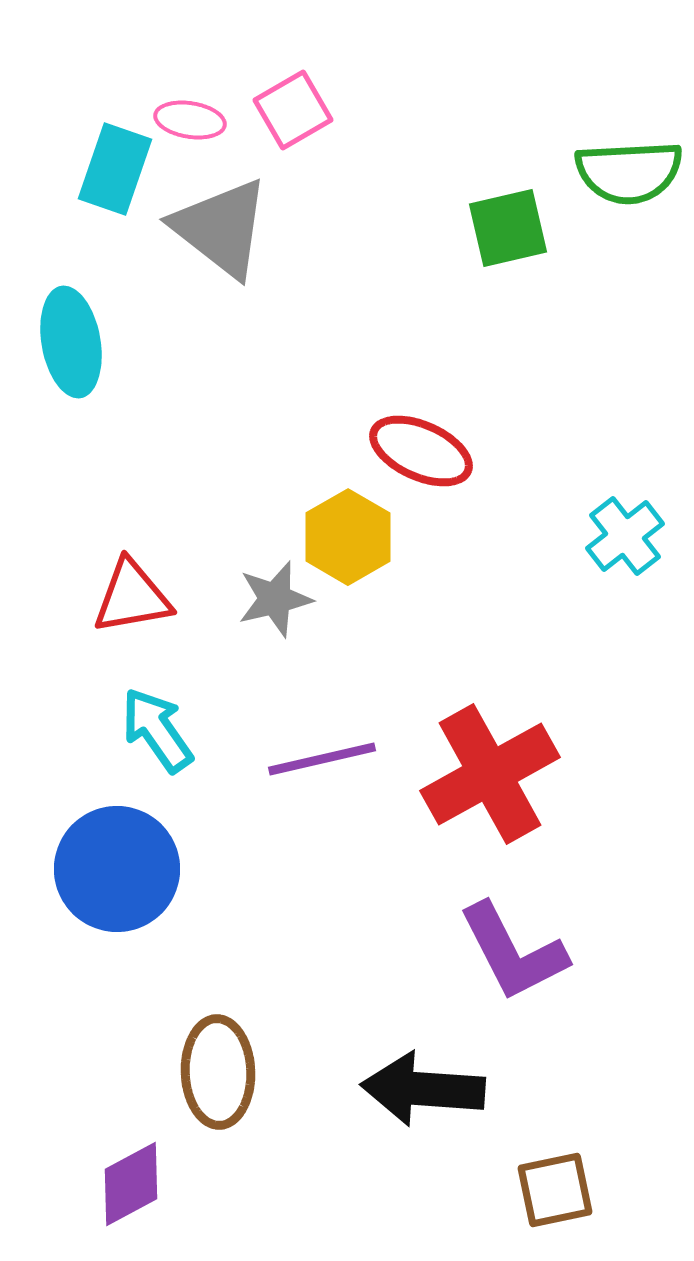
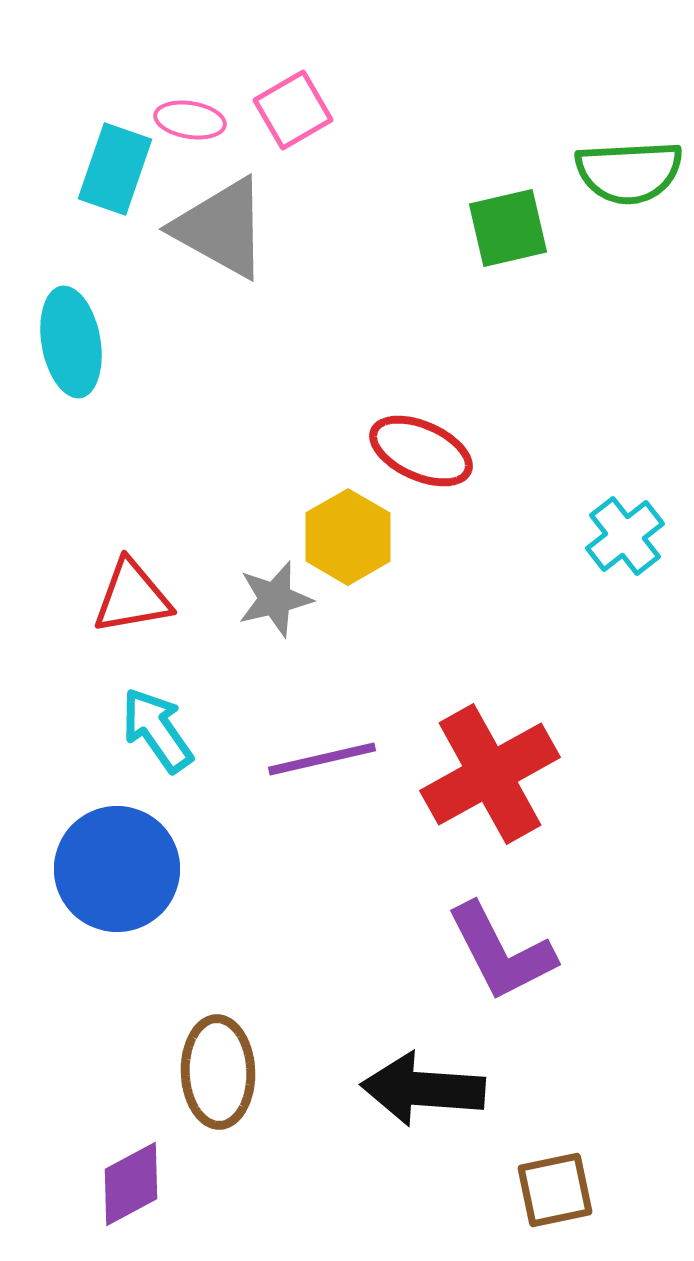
gray triangle: rotated 9 degrees counterclockwise
purple L-shape: moved 12 px left
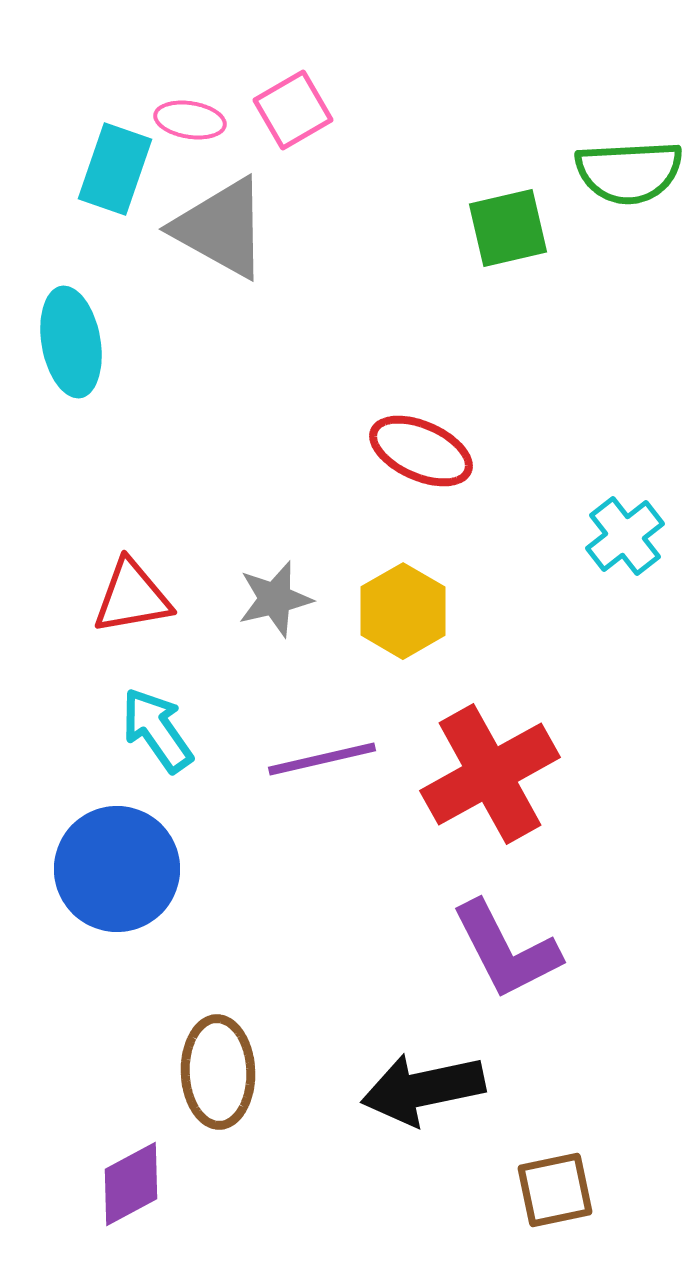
yellow hexagon: moved 55 px right, 74 px down
purple L-shape: moved 5 px right, 2 px up
black arrow: rotated 16 degrees counterclockwise
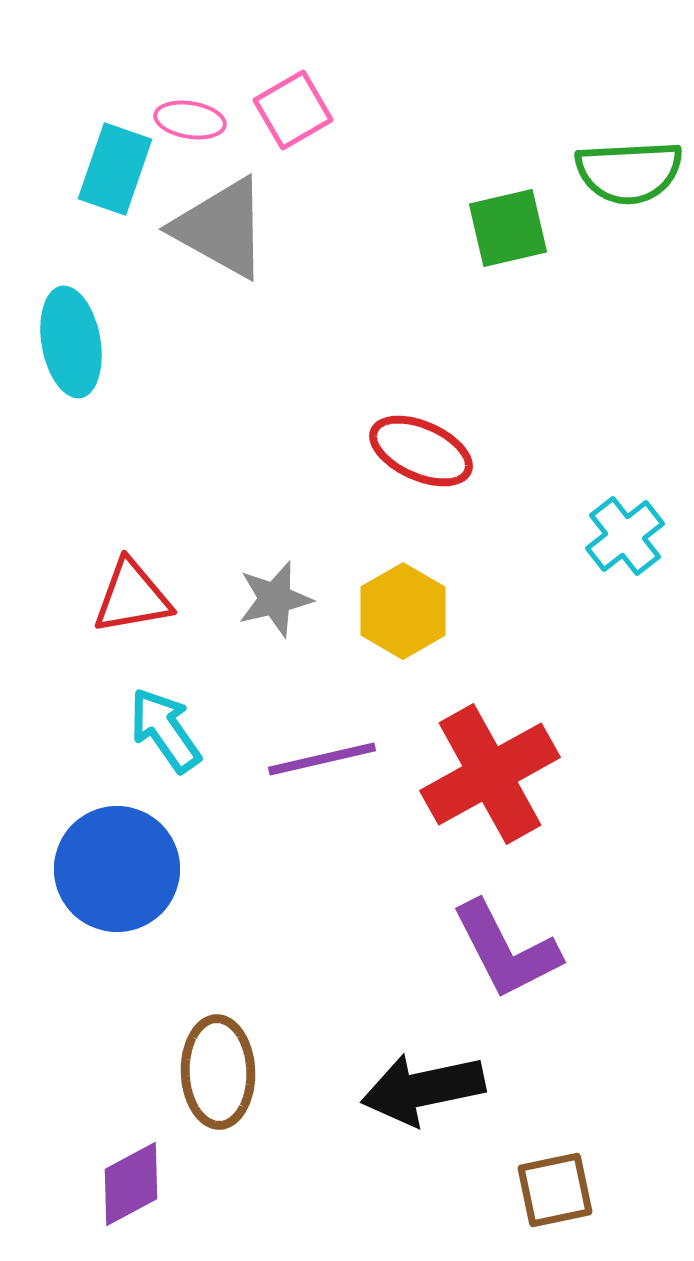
cyan arrow: moved 8 px right
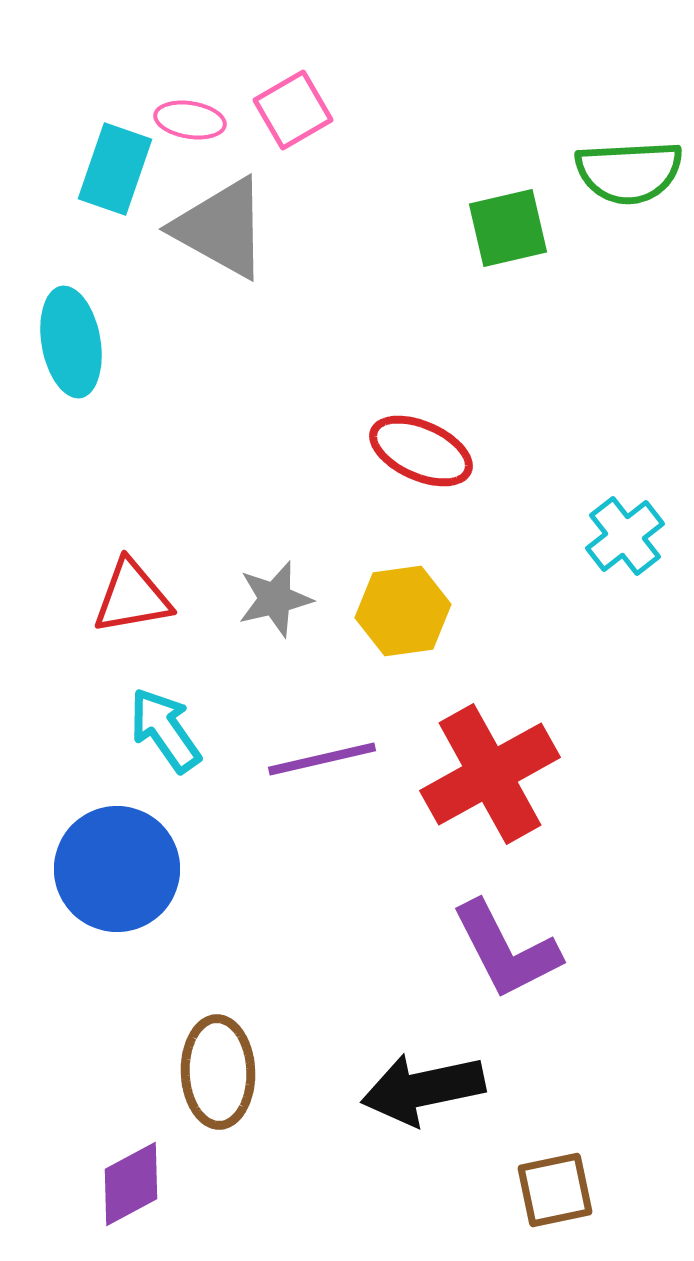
yellow hexagon: rotated 22 degrees clockwise
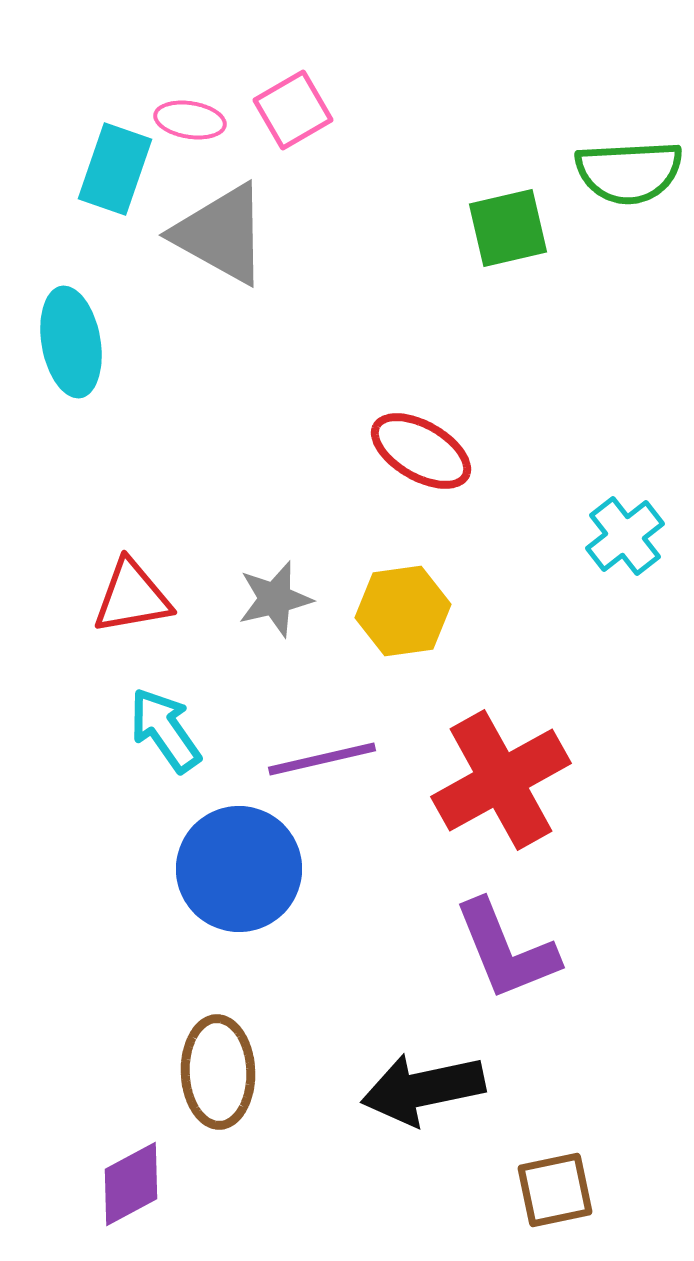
gray triangle: moved 6 px down
red ellipse: rotated 6 degrees clockwise
red cross: moved 11 px right, 6 px down
blue circle: moved 122 px right
purple L-shape: rotated 5 degrees clockwise
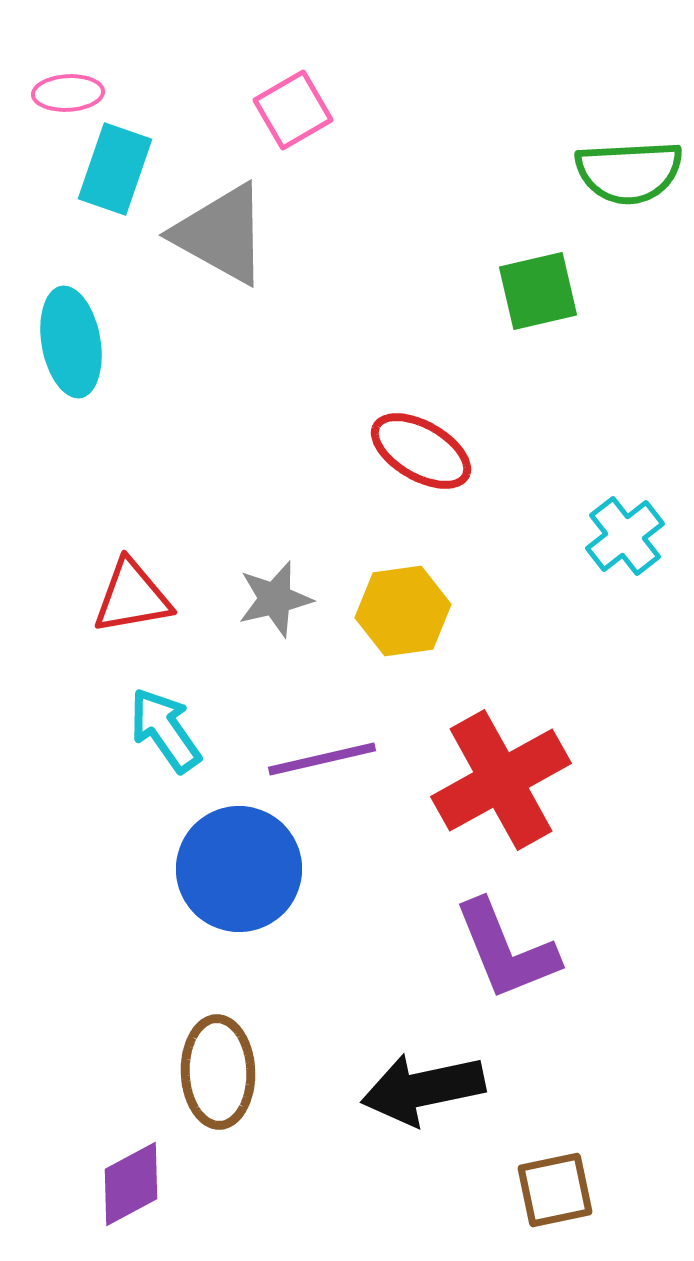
pink ellipse: moved 122 px left, 27 px up; rotated 12 degrees counterclockwise
green square: moved 30 px right, 63 px down
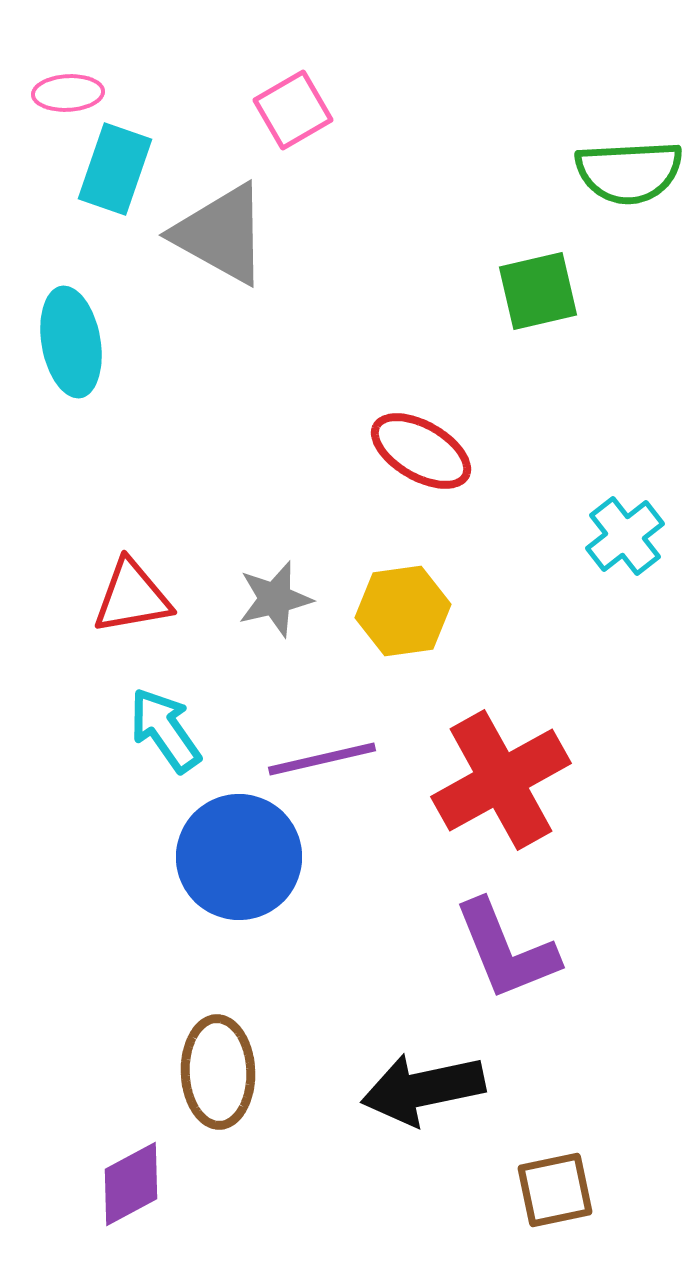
blue circle: moved 12 px up
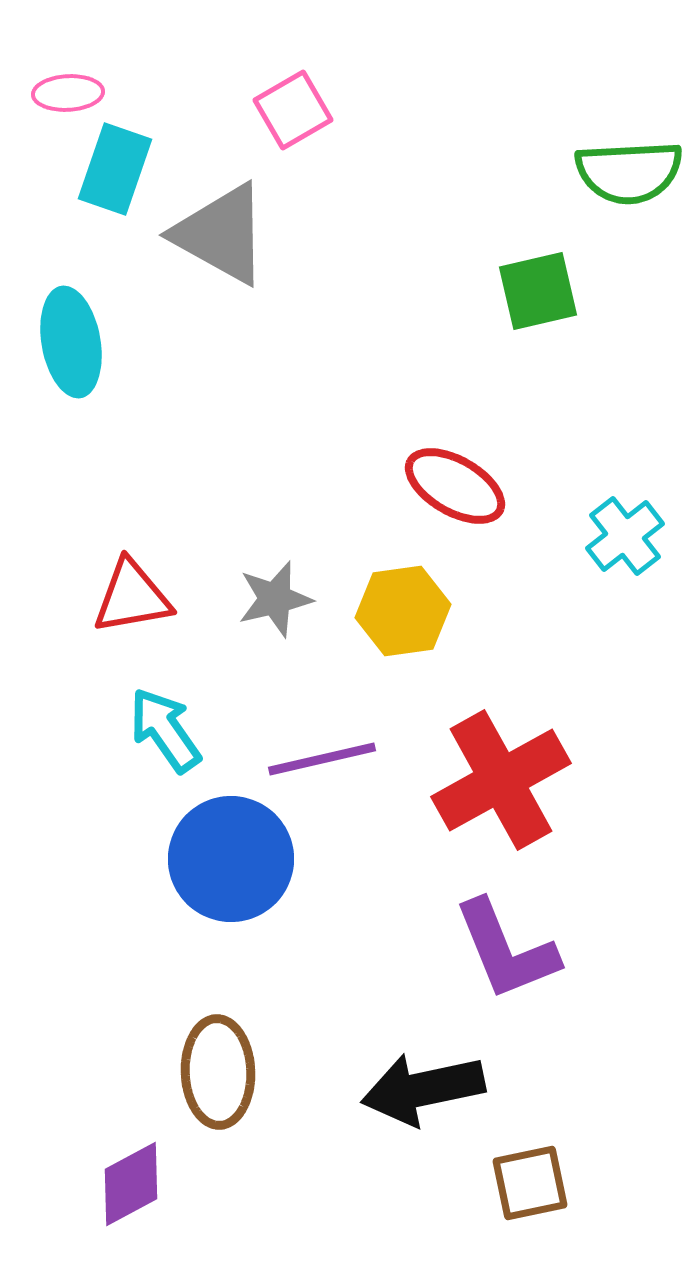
red ellipse: moved 34 px right, 35 px down
blue circle: moved 8 px left, 2 px down
brown square: moved 25 px left, 7 px up
